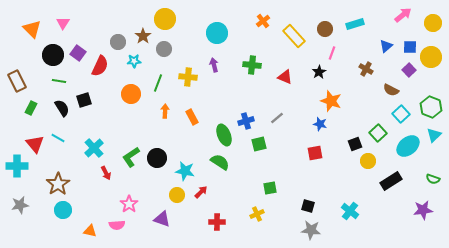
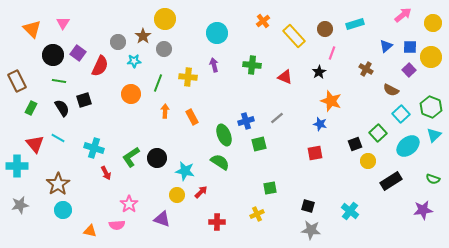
cyan cross at (94, 148): rotated 30 degrees counterclockwise
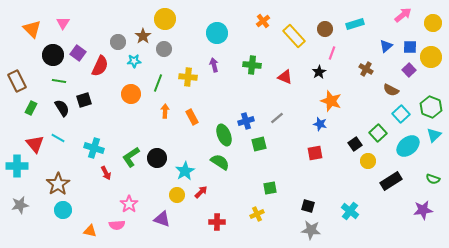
black square at (355, 144): rotated 16 degrees counterclockwise
cyan star at (185, 171): rotated 30 degrees clockwise
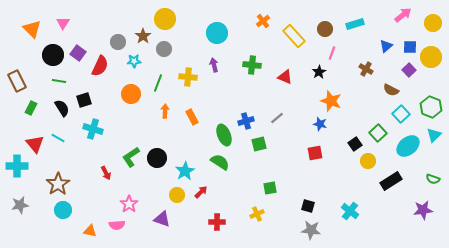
cyan cross at (94, 148): moved 1 px left, 19 px up
